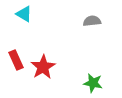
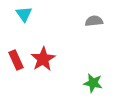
cyan triangle: rotated 24 degrees clockwise
gray semicircle: moved 2 px right
red star: moved 8 px up
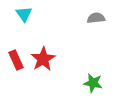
gray semicircle: moved 2 px right, 3 px up
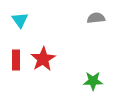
cyan triangle: moved 4 px left, 6 px down
red rectangle: rotated 24 degrees clockwise
green star: moved 2 px up; rotated 12 degrees counterclockwise
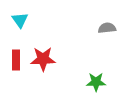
gray semicircle: moved 11 px right, 10 px down
red star: rotated 30 degrees clockwise
green star: moved 3 px right, 1 px down
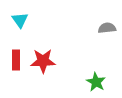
red star: moved 2 px down
green star: rotated 30 degrees clockwise
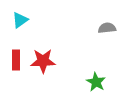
cyan triangle: rotated 30 degrees clockwise
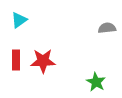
cyan triangle: moved 1 px left
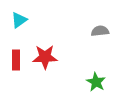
gray semicircle: moved 7 px left, 3 px down
red star: moved 2 px right, 4 px up
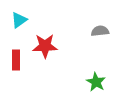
red star: moved 11 px up
